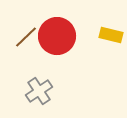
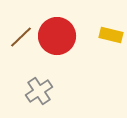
brown line: moved 5 px left
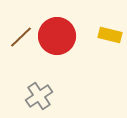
yellow rectangle: moved 1 px left
gray cross: moved 5 px down
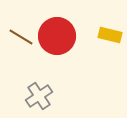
brown line: rotated 75 degrees clockwise
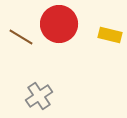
red circle: moved 2 px right, 12 px up
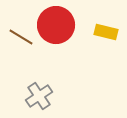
red circle: moved 3 px left, 1 px down
yellow rectangle: moved 4 px left, 3 px up
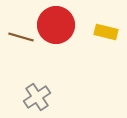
brown line: rotated 15 degrees counterclockwise
gray cross: moved 2 px left, 1 px down
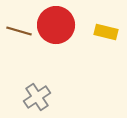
brown line: moved 2 px left, 6 px up
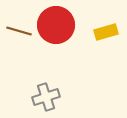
yellow rectangle: rotated 30 degrees counterclockwise
gray cross: moved 9 px right; rotated 16 degrees clockwise
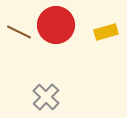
brown line: moved 1 px down; rotated 10 degrees clockwise
gray cross: rotated 28 degrees counterclockwise
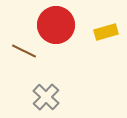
brown line: moved 5 px right, 19 px down
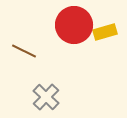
red circle: moved 18 px right
yellow rectangle: moved 1 px left
